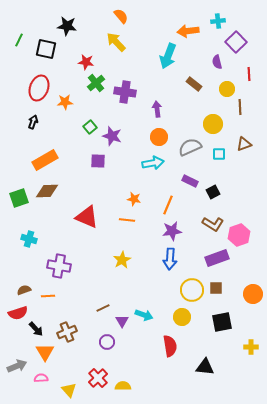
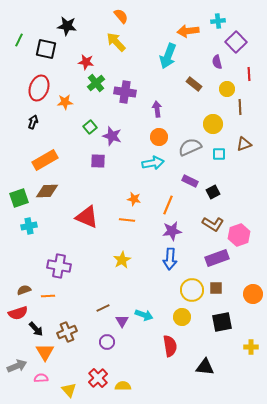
cyan cross at (29, 239): moved 13 px up; rotated 28 degrees counterclockwise
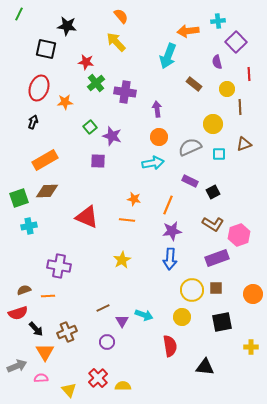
green line at (19, 40): moved 26 px up
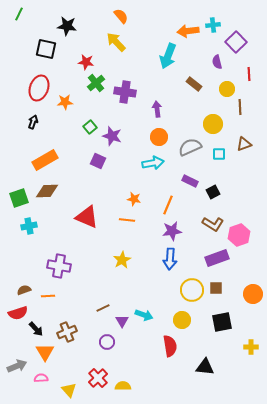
cyan cross at (218, 21): moved 5 px left, 4 px down
purple square at (98, 161): rotated 21 degrees clockwise
yellow circle at (182, 317): moved 3 px down
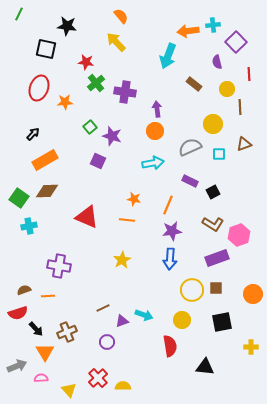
black arrow at (33, 122): moved 12 px down; rotated 24 degrees clockwise
orange circle at (159, 137): moved 4 px left, 6 px up
green square at (19, 198): rotated 36 degrees counterclockwise
purple triangle at (122, 321): rotated 40 degrees clockwise
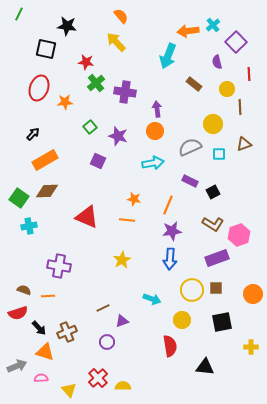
cyan cross at (213, 25): rotated 32 degrees counterclockwise
purple star at (112, 136): moved 6 px right
brown semicircle at (24, 290): rotated 40 degrees clockwise
cyan arrow at (144, 315): moved 8 px right, 16 px up
black arrow at (36, 329): moved 3 px right, 1 px up
orange triangle at (45, 352): rotated 42 degrees counterclockwise
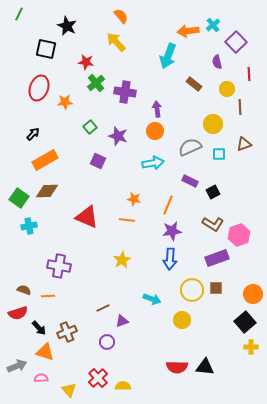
black star at (67, 26): rotated 18 degrees clockwise
black square at (222, 322): moved 23 px right; rotated 30 degrees counterclockwise
red semicircle at (170, 346): moved 7 px right, 21 px down; rotated 100 degrees clockwise
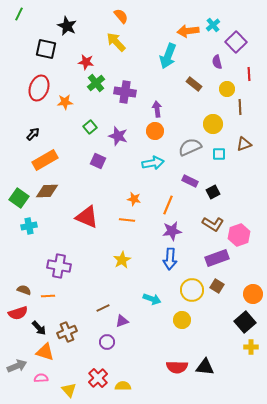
brown square at (216, 288): moved 1 px right, 2 px up; rotated 32 degrees clockwise
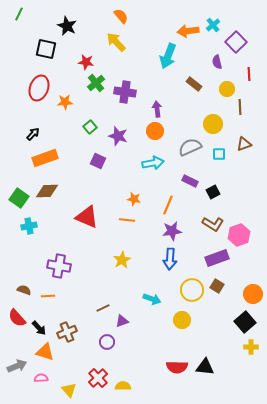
orange rectangle at (45, 160): moved 2 px up; rotated 10 degrees clockwise
red semicircle at (18, 313): moved 1 px left, 5 px down; rotated 66 degrees clockwise
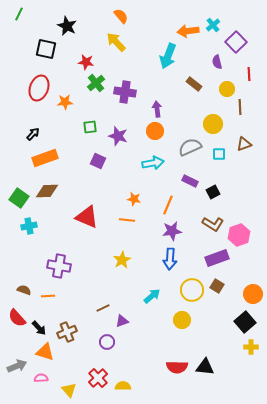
green square at (90, 127): rotated 32 degrees clockwise
cyan arrow at (152, 299): moved 3 px up; rotated 60 degrees counterclockwise
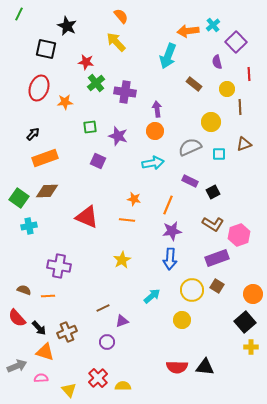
yellow circle at (213, 124): moved 2 px left, 2 px up
